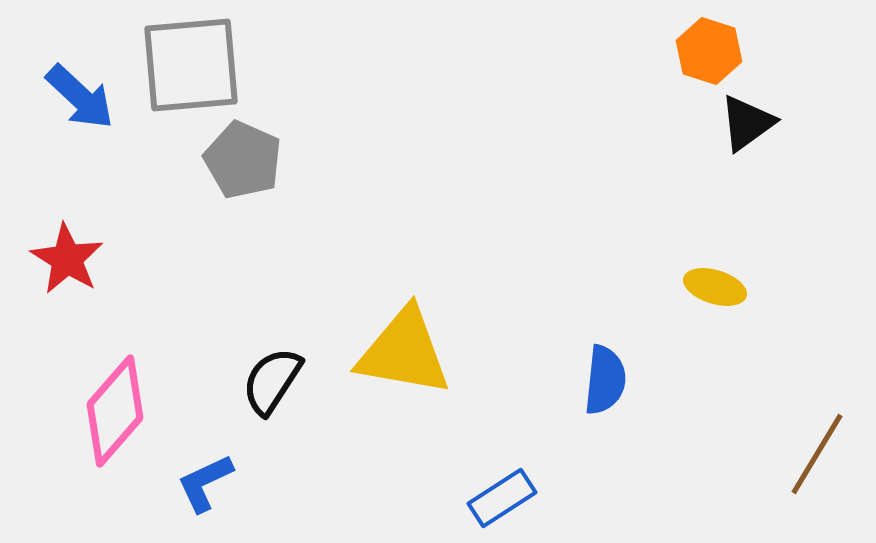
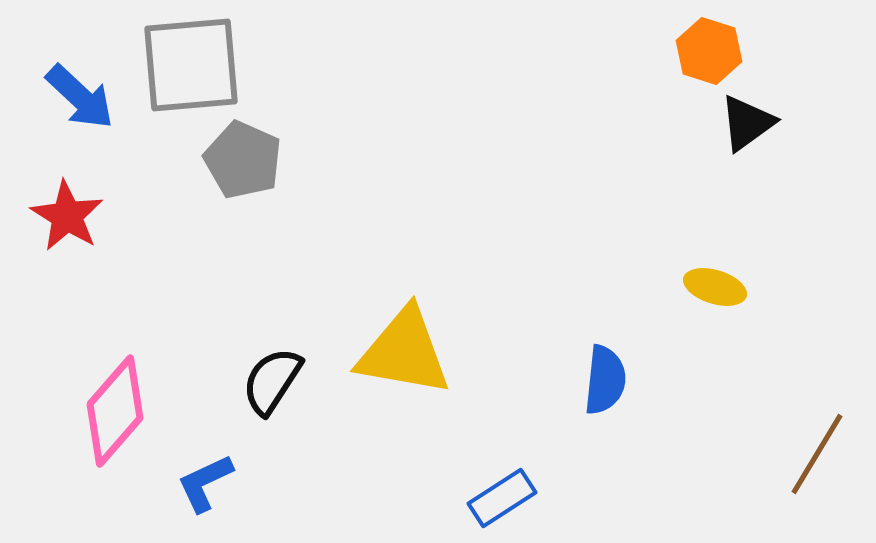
red star: moved 43 px up
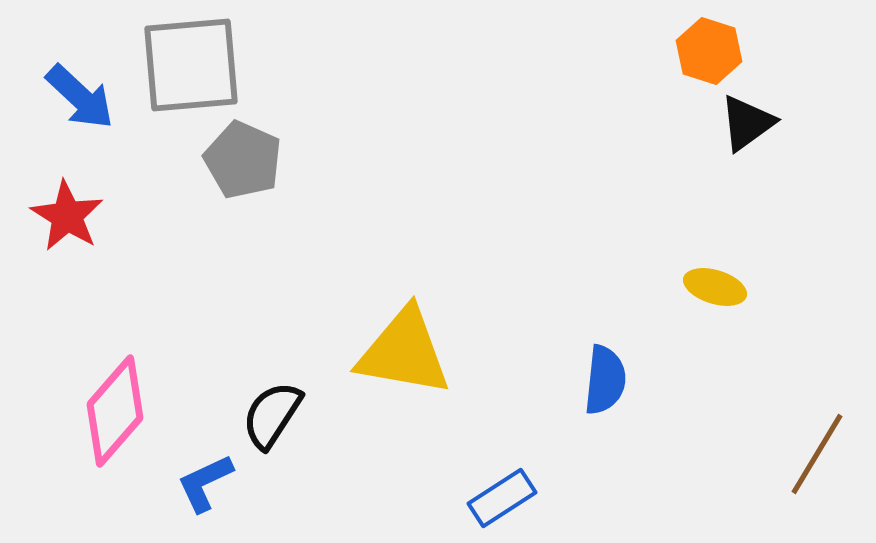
black semicircle: moved 34 px down
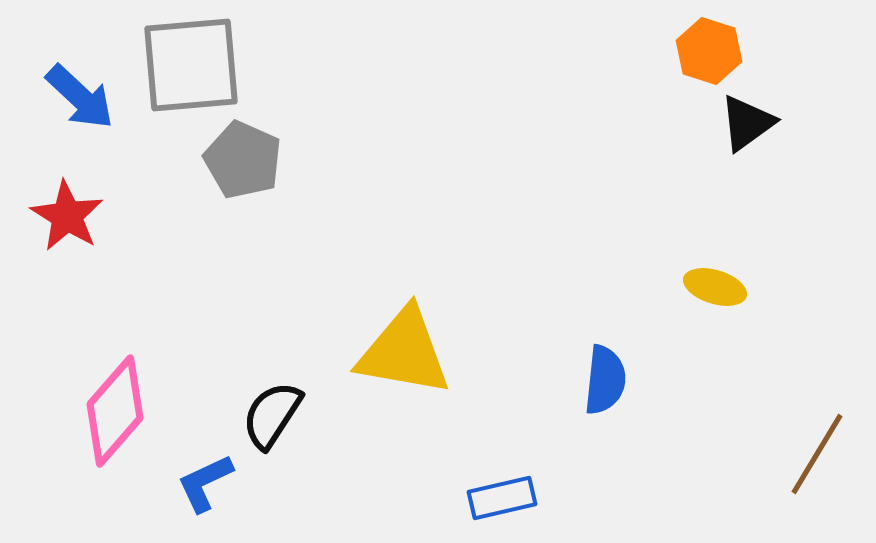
blue rectangle: rotated 20 degrees clockwise
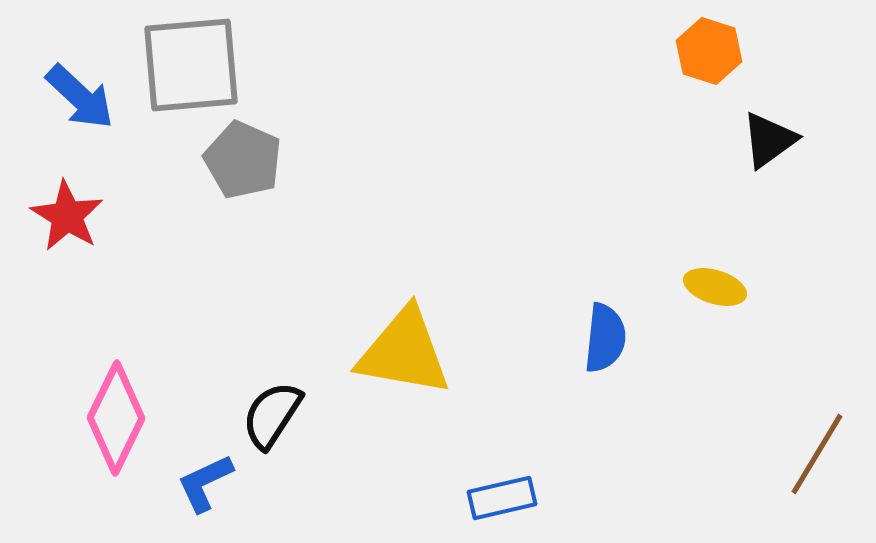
black triangle: moved 22 px right, 17 px down
blue semicircle: moved 42 px up
pink diamond: moved 1 px right, 7 px down; rotated 15 degrees counterclockwise
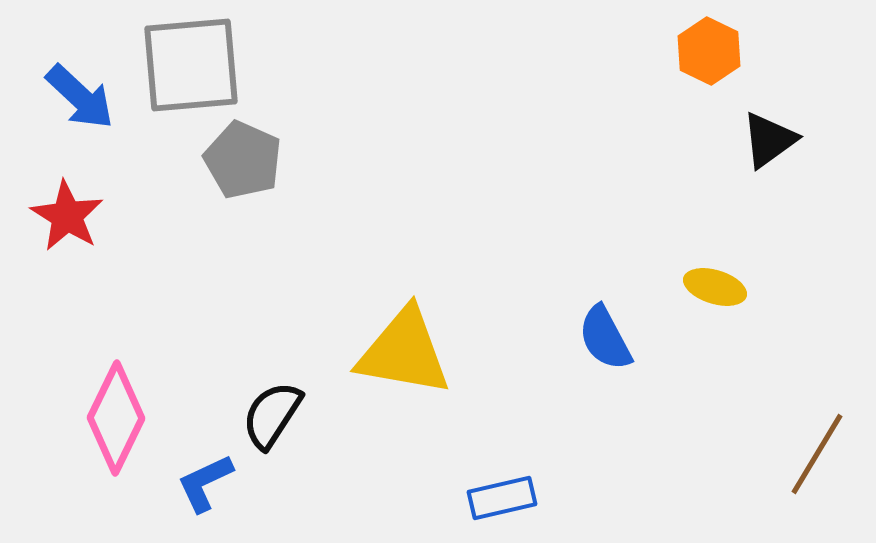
orange hexagon: rotated 8 degrees clockwise
blue semicircle: rotated 146 degrees clockwise
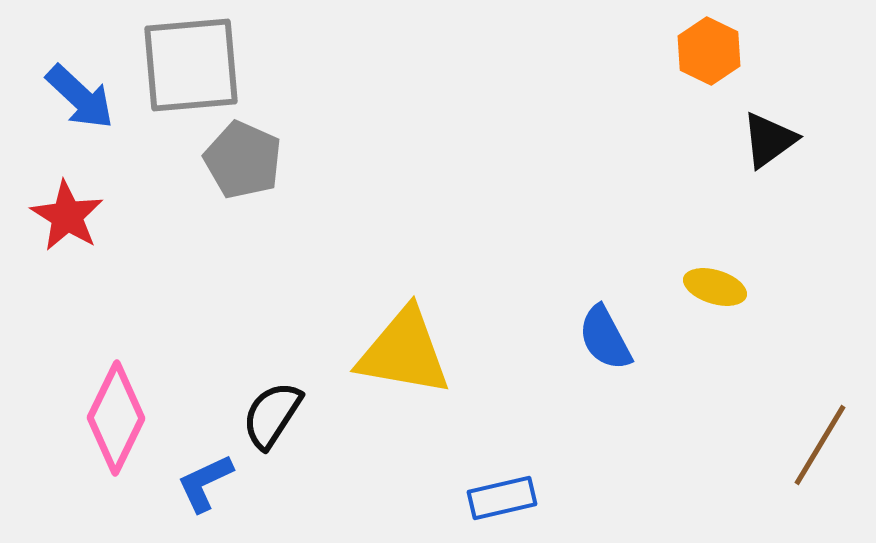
brown line: moved 3 px right, 9 px up
